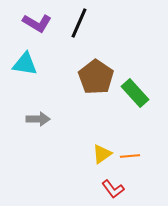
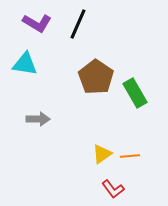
black line: moved 1 px left, 1 px down
green rectangle: rotated 12 degrees clockwise
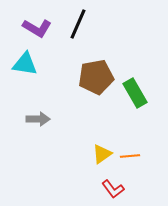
purple L-shape: moved 5 px down
brown pentagon: rotated 28 degrees clockwise
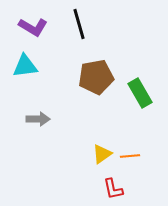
black line: moved 1 px right; rotated 40 degrees counterclockwise
purple L-shape: moved 4 px left, 1 px up
cyan triangle: moved 2 px down; rotated 16 degrees counterclockwise
green rectangle: moved 5 px right
red L-shape: rotated 25 degrees clockwise
